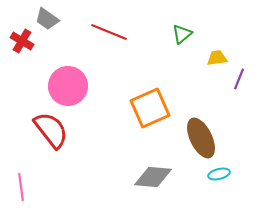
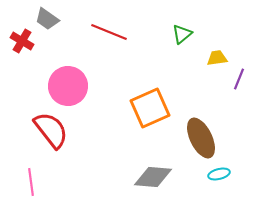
pink line: moved 10 px right, 5 px up
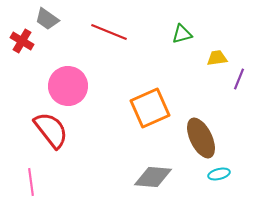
green triangle: rotated 25 degrees clockwise
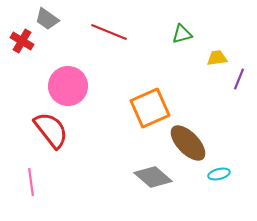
brown ellipse: moved 13 px left, 5 px down; rotated 18 degrees counterclockwise
gray diamond: rotated 36 degrees clockwise
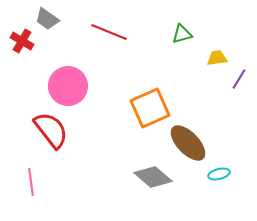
purple line: rotated 10 degrees clockwise
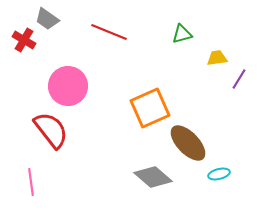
red cross: moved 2 px right, 1 px up
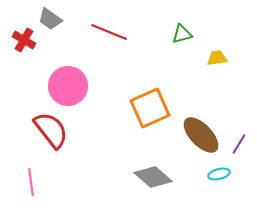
gray trapezoid: moved 3 px right
purple line: moved 65 px down
brown ellipse: moved 13 px right, 8 px up
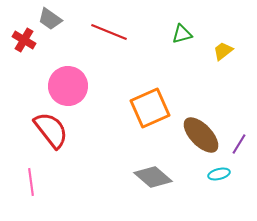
yellow trapezoid: moved 6 px right, 7 px up; rotated 30 degrees counterclockwise
